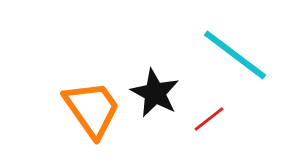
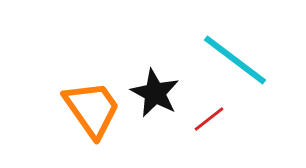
cyan line: moved 5 px down
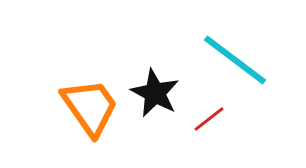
orange trapezoid: moved 2 px left, 2 px up
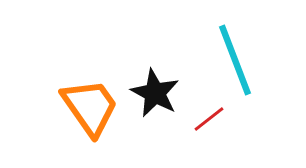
cyan line: rotated 32 degrees clockwise
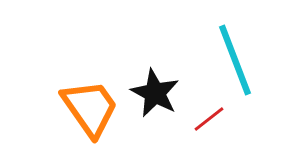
orange trapezoid: moved 1 px down
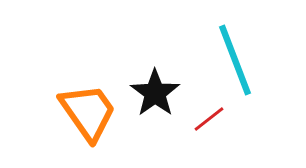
black star: rotated 9 degrees clockwise
orange trapezoid: moved 2 px left, 4 px down
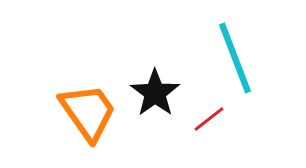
cyan line: moved 2 px up
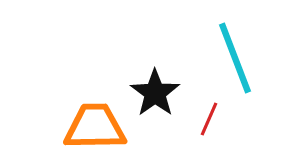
orange trapezoid: moved 7 px right, 15 px down; rotated 56 degrees counterclockwise
red line: rotated 28 degrees counterclockwise
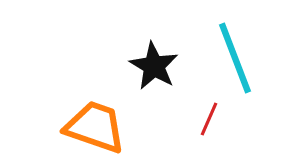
black star: moved 1 px left, 27 px up; rotated 6 degrees counterclockwise
orange trapezoid: rotated 20 degrees clockwise
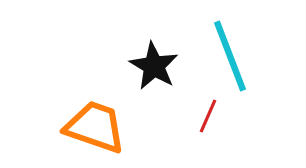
cyan line: moved 5 px left, 2 px up
red line: moved 1 px left, 3 px up
